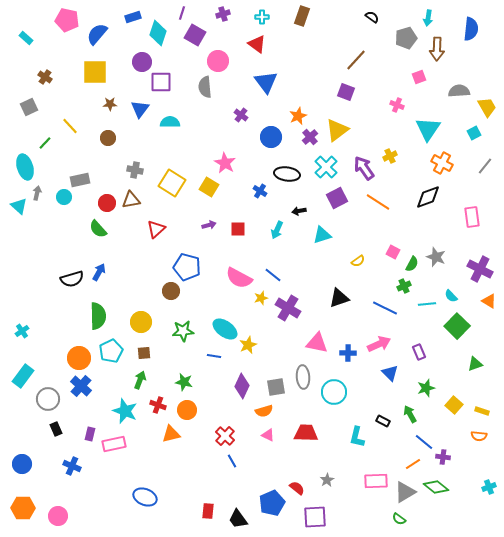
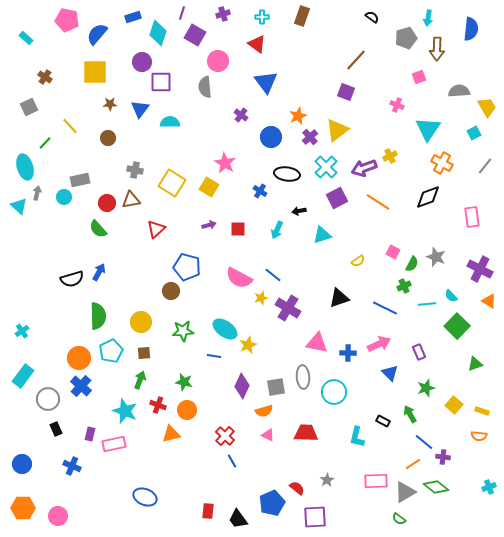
purple arrow at (364, 168): rotated 75 degrees counterclockwise
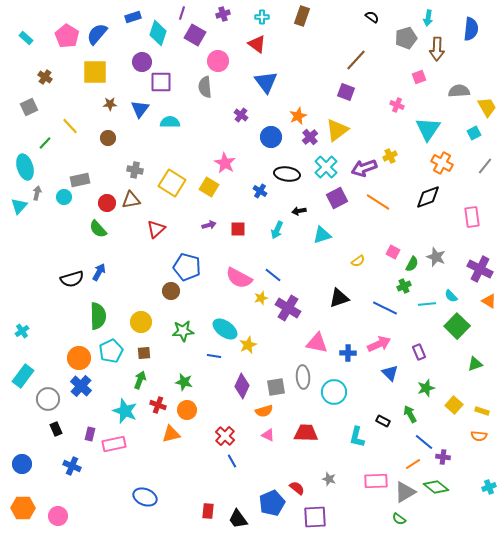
pink pentagon at (67, 20): moved 16 px down; rotated 20 degrees clockwise
cyan triangle at (19, 206): rotated 30 degrees clockwise
gray star at (327, 480): moved 2 px right, 1 px up; rotated 24 degrees counterclockwise
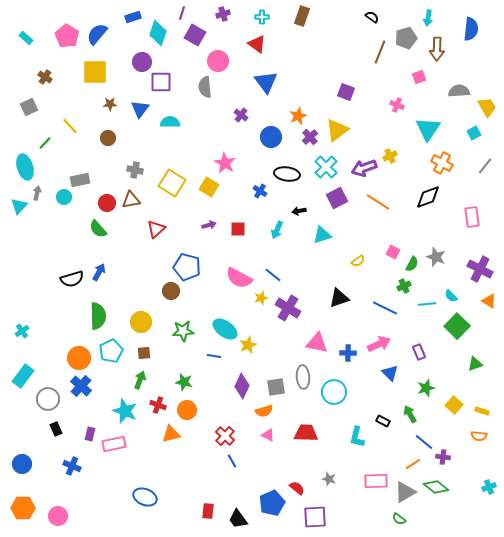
brown line at (356, 60): moved 24 px right, 8 px up; rotated 20 degrees counterclockwise
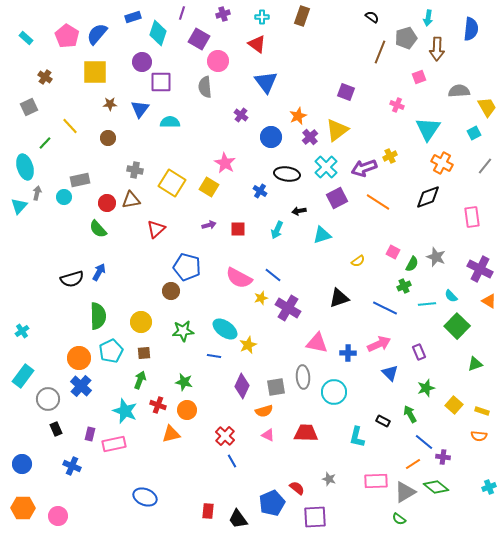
purple square at (195, 35): moved 4 px right, 4 px down
